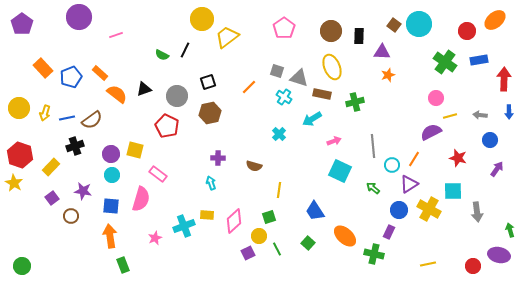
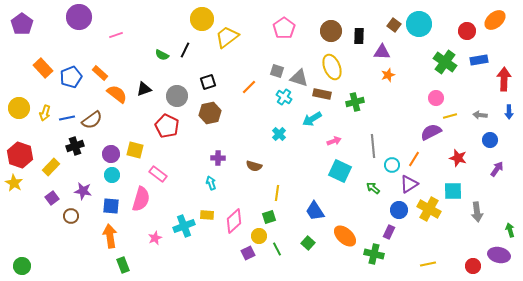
yellow line at (279, 190): moved 2 px left, 3 px down
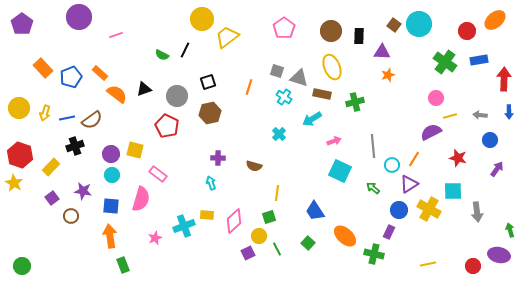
orange line at (249, 87): rotated 28 degrees counterclockwise
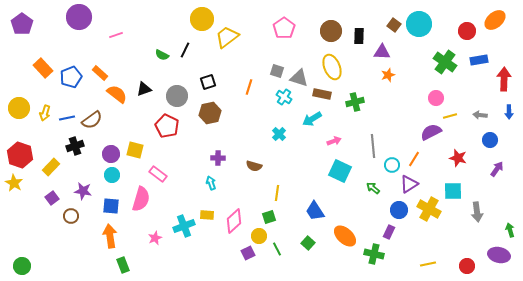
red circle at (473, 266): moved 6 px left
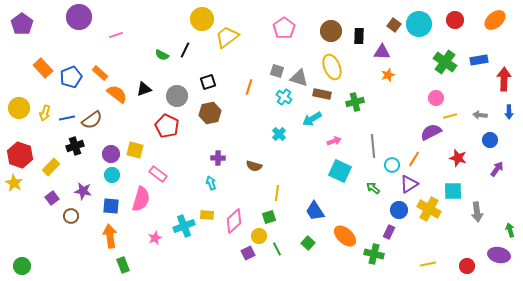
red circle at (467, 31): moved 12 px left, 11 px up
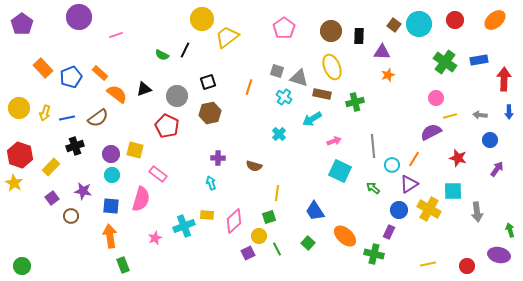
brown semicircle at (92, 120): moved 6 px right, 2 px up
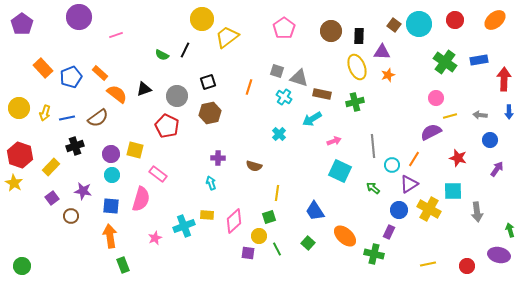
yellow ellipse at (332, 67): moved 25 px right
purple square at (248, 253): rotated 32 degrees clockwise
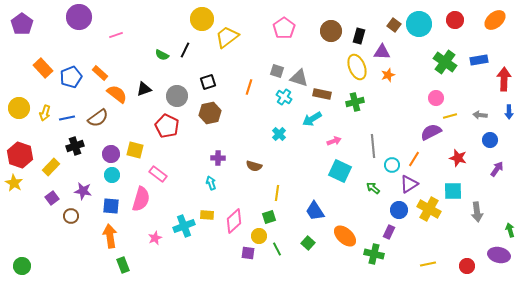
black rectangle at (359, 36): rotated 14 degrees clockwise
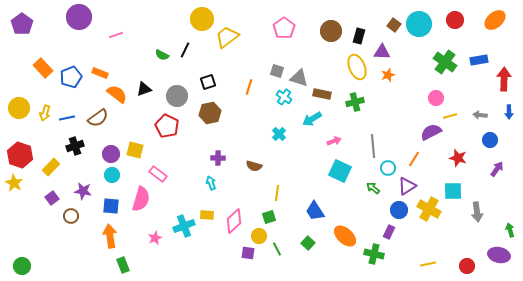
orange rectangle at (100, 73): rotated 21 degrees counterclockwise
cyan circle at (392, 165): moved 4 px left, 3 px down
purple triangle at (409, 184): moved 2 px left, 2 px down
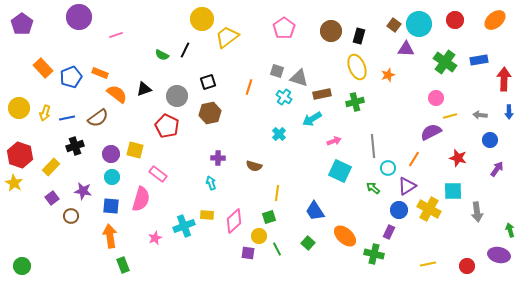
purple triangle at (382, 52): moved 24 px right, 3 px up
brown rectangle at (322, 94): rotated 24 degrees counterclockwise
cyan circle at (112, 175): moved 2 px down
